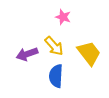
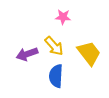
pink star: rotated 14 degrees counterclockwise
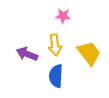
pink star: moved 1 px up
yellow arrow: moved 1 px right, 1 px up; rotated 35 degrees clockwise
purple arrow: rotated 40 degrees clockwise
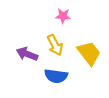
yellow arrow: rotated 20 degrees counterclockwise
blue semicircle: rotated 85 degrees counterclockwise
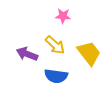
yellow arrow: rotated 20 degrees counterclockwise
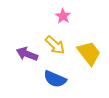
pink star: rotated 28 degrees clockwise
blue semicircle: moved 1 px left, 3 px down; rotated 15 degrees clockwise
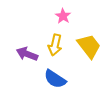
yellow arrow: rotated 60 degrees clockwise
yellow trapezoid: moved 7 px up
blue semicircle: rotated 10 degrees clockwise
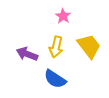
yellow arrow: moved 1 px right, 2 px down
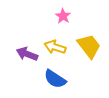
yellow arrow: moved 1 px left; rotated 95 degrees clockwise
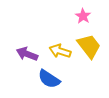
pink star: moved 20 px right
yellow arrow: moved 5 px right, 4 px down
blue semicircle: moved 6 px left
